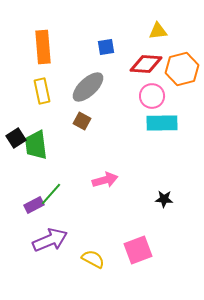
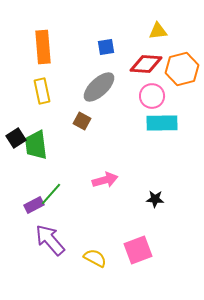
gray ellipse: moved 11 px right
black star: moved 9 px left
purple arrow: rotated 108 degrees counterclockwise
yellow semicircle: moved 2 px right, 1 px up
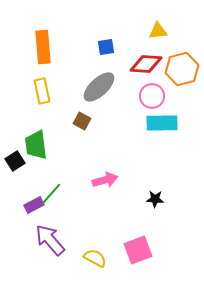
black square: moved 1 px left, 23 px down
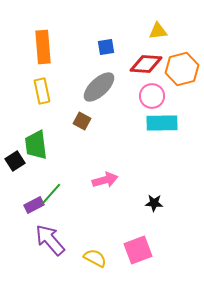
black star: moved 1 px left, 4 px down
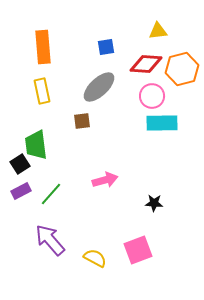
brown square: rotated 36 degrees counterclockwise
black square: moved 5 px right, 3 px down
purple rectangle: moved 13 px left, 14 px up
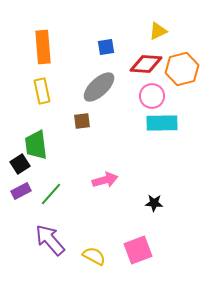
yellow triangle: rotated 18 degrees counterclockwise
yellow semicircle: moved 1 px left, 2 px up
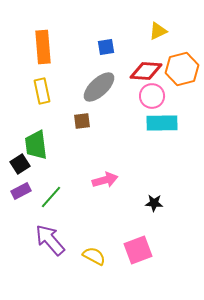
red diamond: moved 7 px down
green line: moved 3 px down
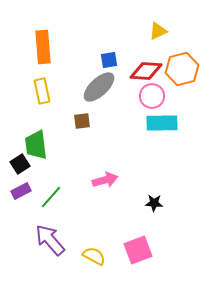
blue square: moved 3 px right, 13 px down
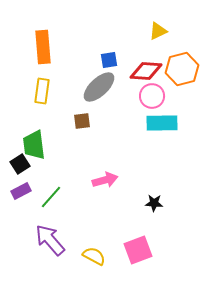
yellow rectangle: rotated 20 degrees clockwise
green trapezoid: moved 2 px left
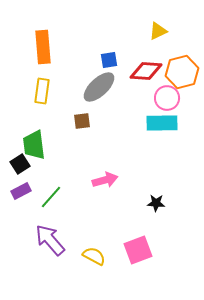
orange hexagon: moved 3 px down
pink circle: moved 15 px right, 2 px down
black star: moved 2 px right
